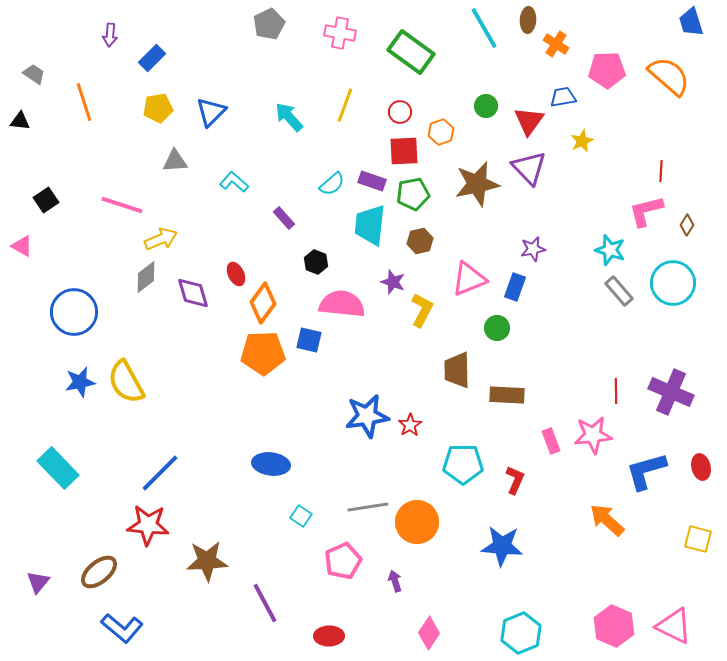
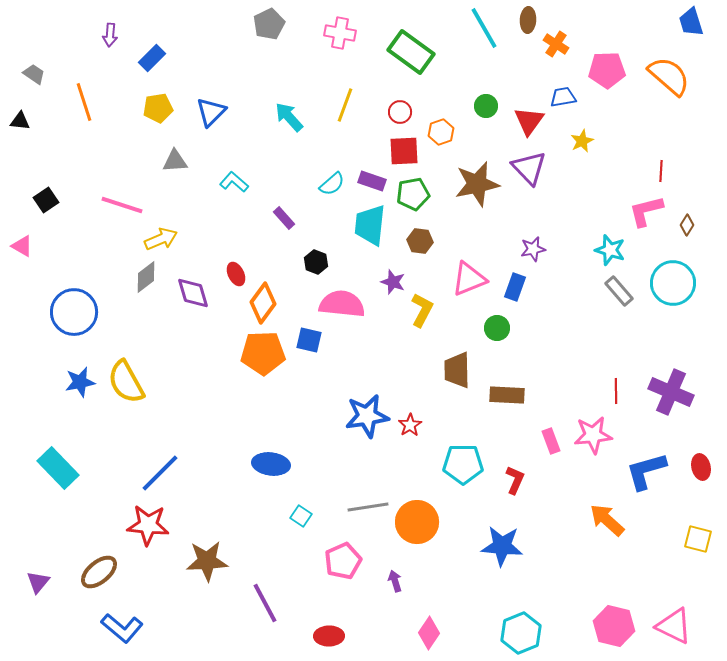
brown hexagon at (420, 241): rotated 20 degrees clockwise
pink hexagon at (614, 626): rotated 9 degrees counterclockwise
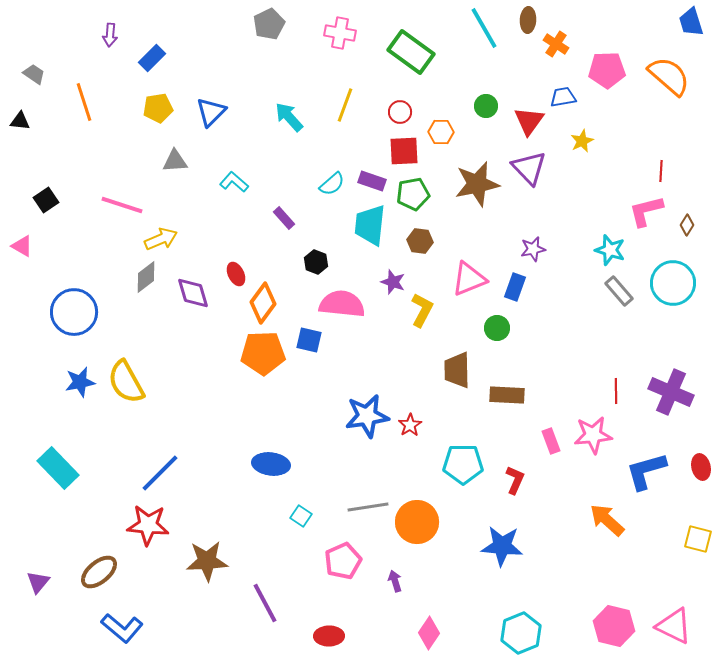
orange hexagon at (441, 132): rotated 20 degrees clockwise
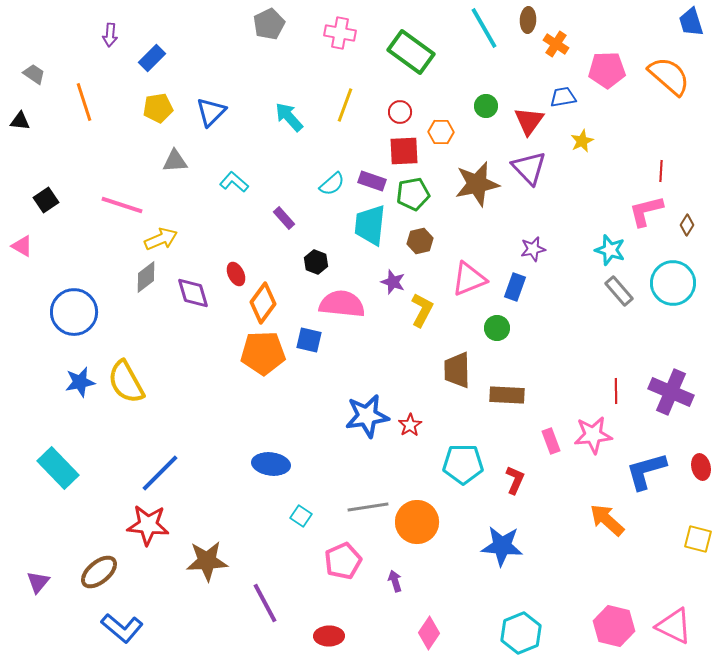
brown hexagon at (420, 241): rotated 20 degrees counterclockwise
